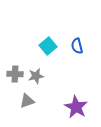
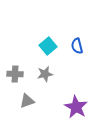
gray star: moved 9 px right, 2 px up
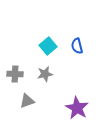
purple star: moved 1 px right, 1 px down
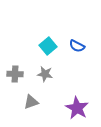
blue semicircle: rotated 49 degrees counterclockwise
gray star: rotated 21 degrees clockwise
gray triangle: moved 4 px right, 1 px down
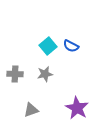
blue semicircle: moved 6 px left
gray star: rotated 21 degrees counterclockwise
gray triangle: moved 8 px down
